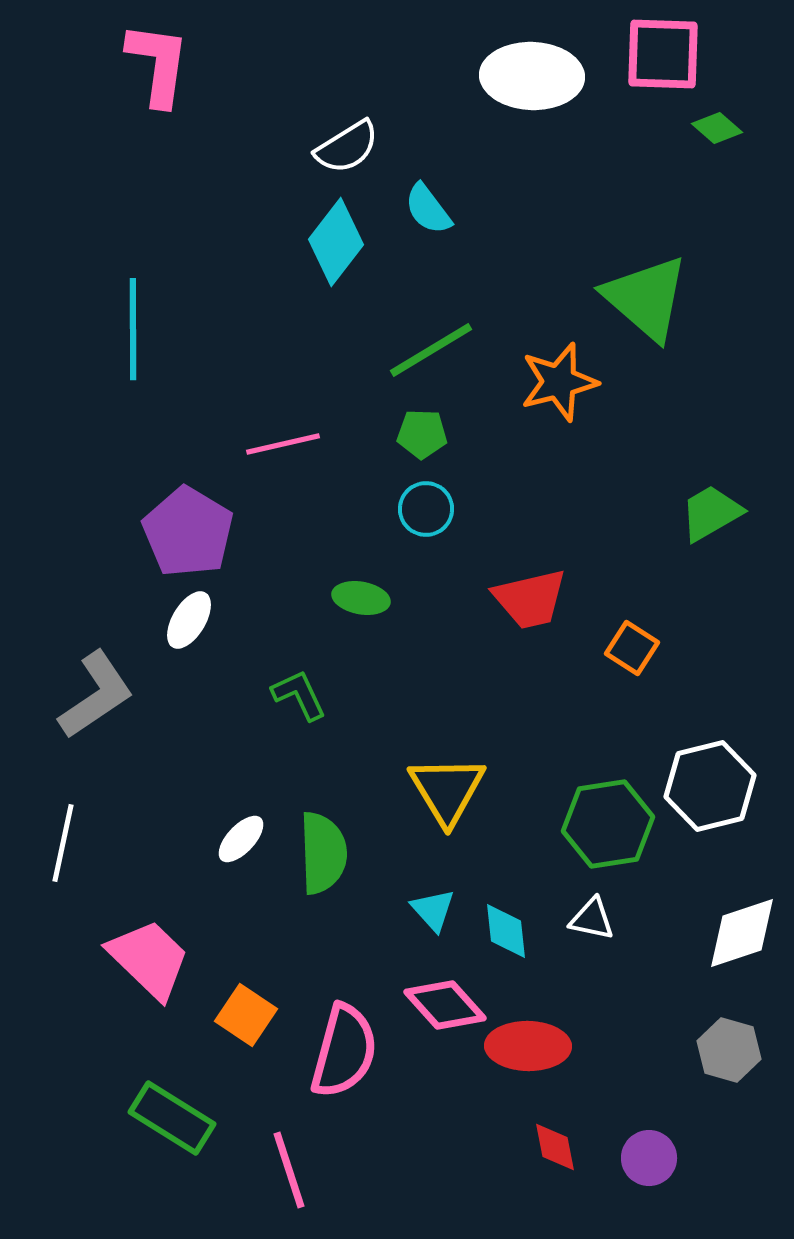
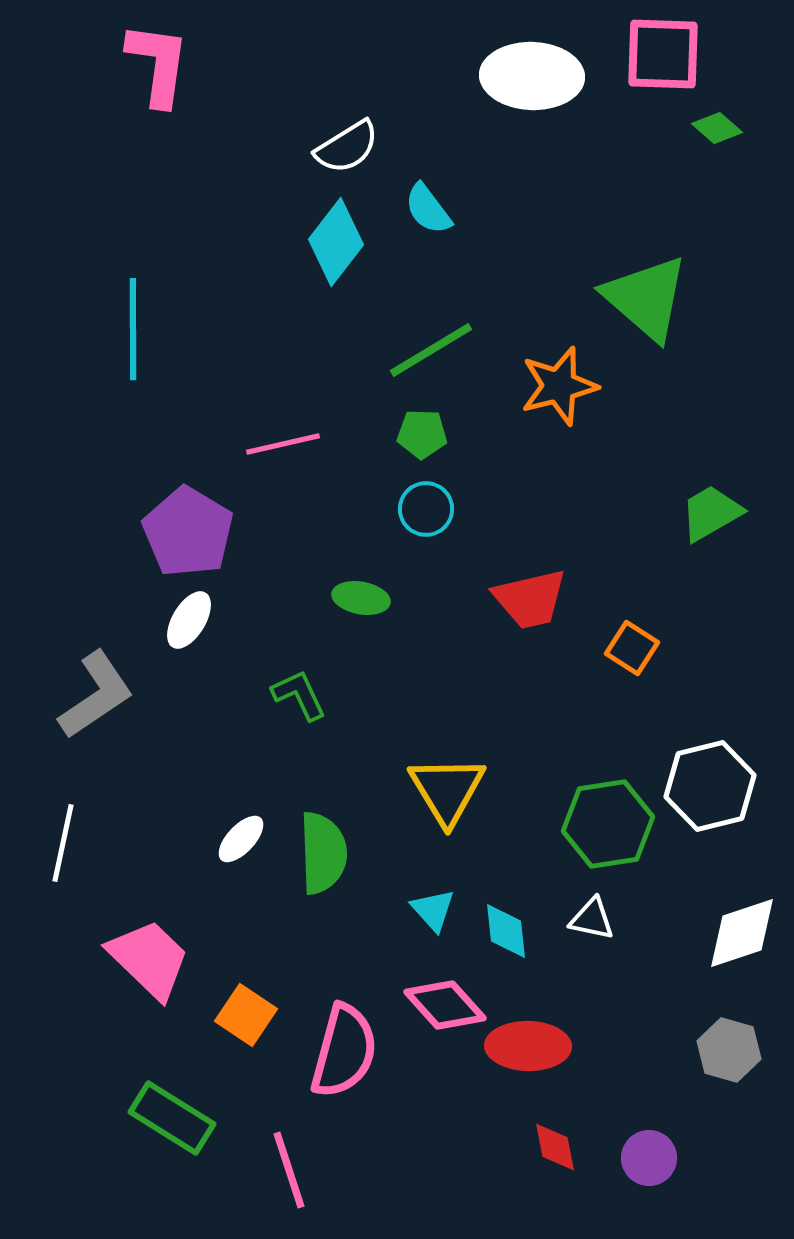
orange star at (559, 382): moved 4 px down
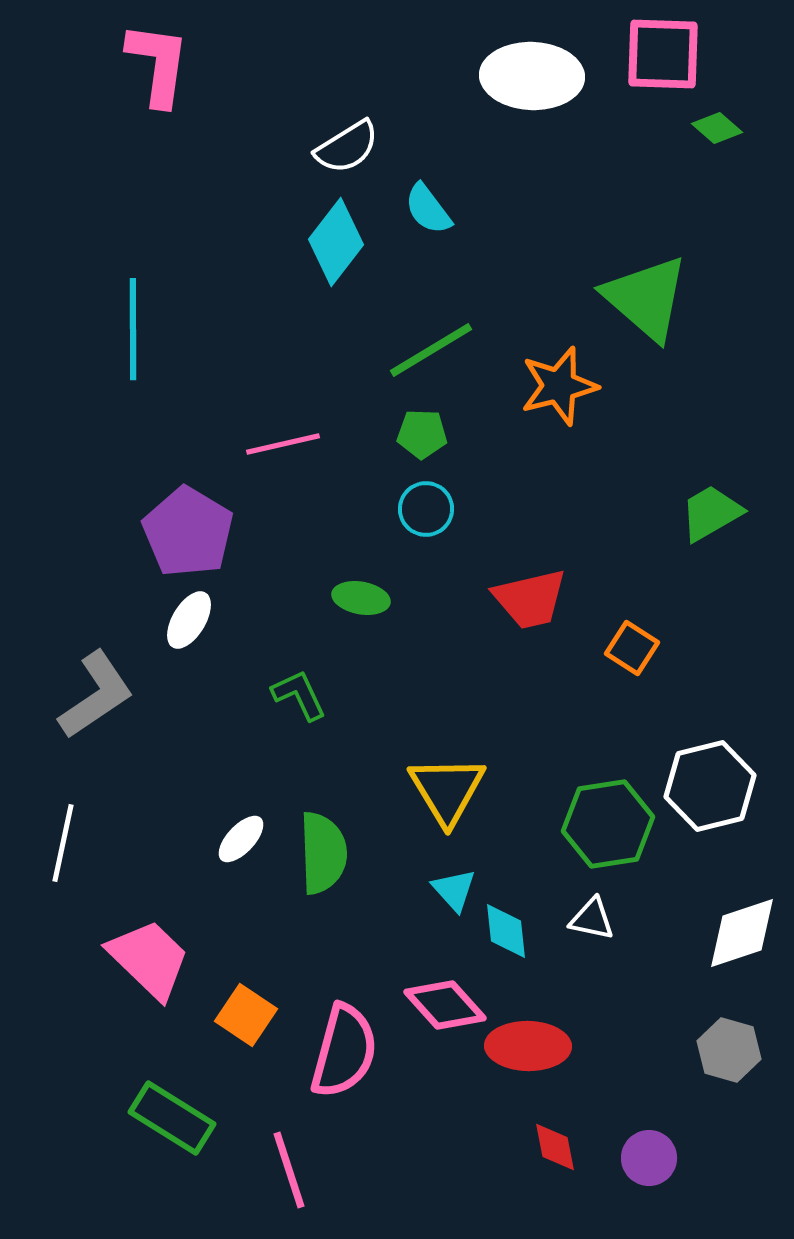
cyan triangle at (433, 910): moved 21 px right, 20 px up
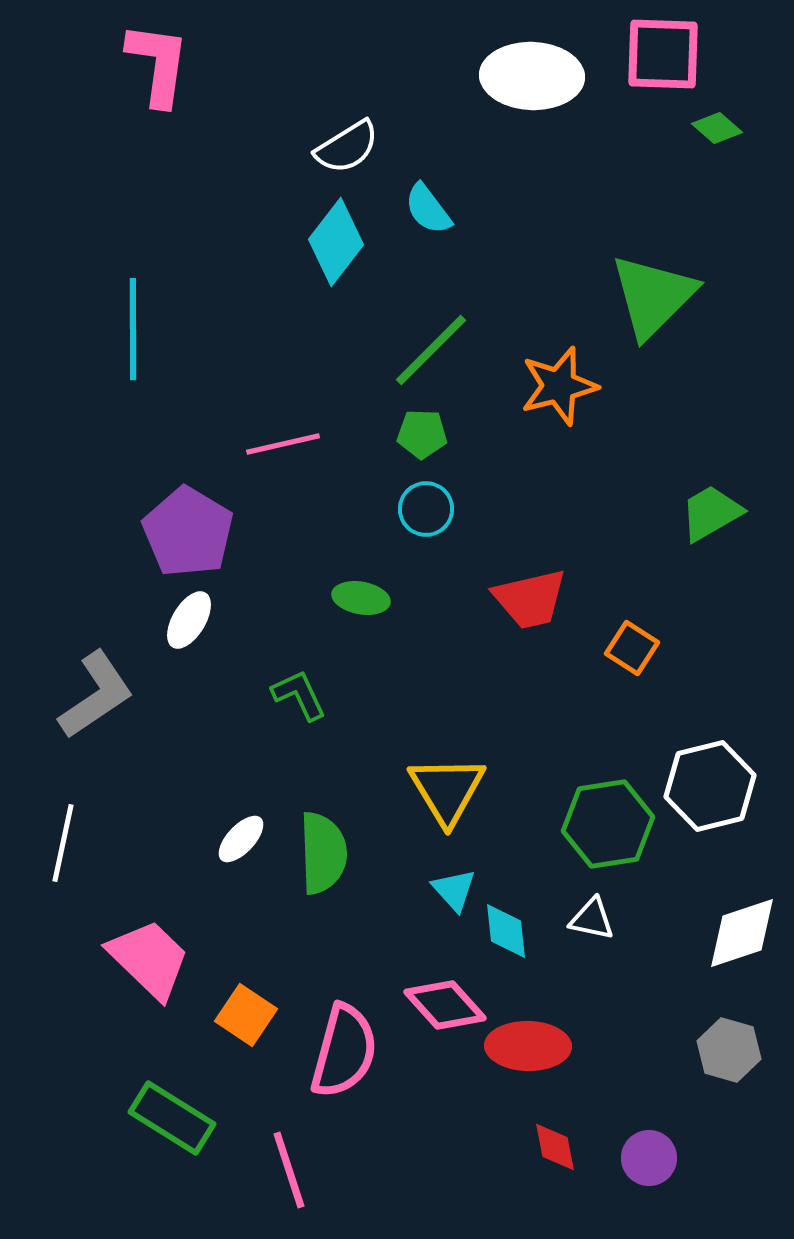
green triangle at (646, 298): moved 7 px right, 2 px up; rotated 34 degrees clockwise
green line at (431, 350): rotated 14 degrees counterclockwise
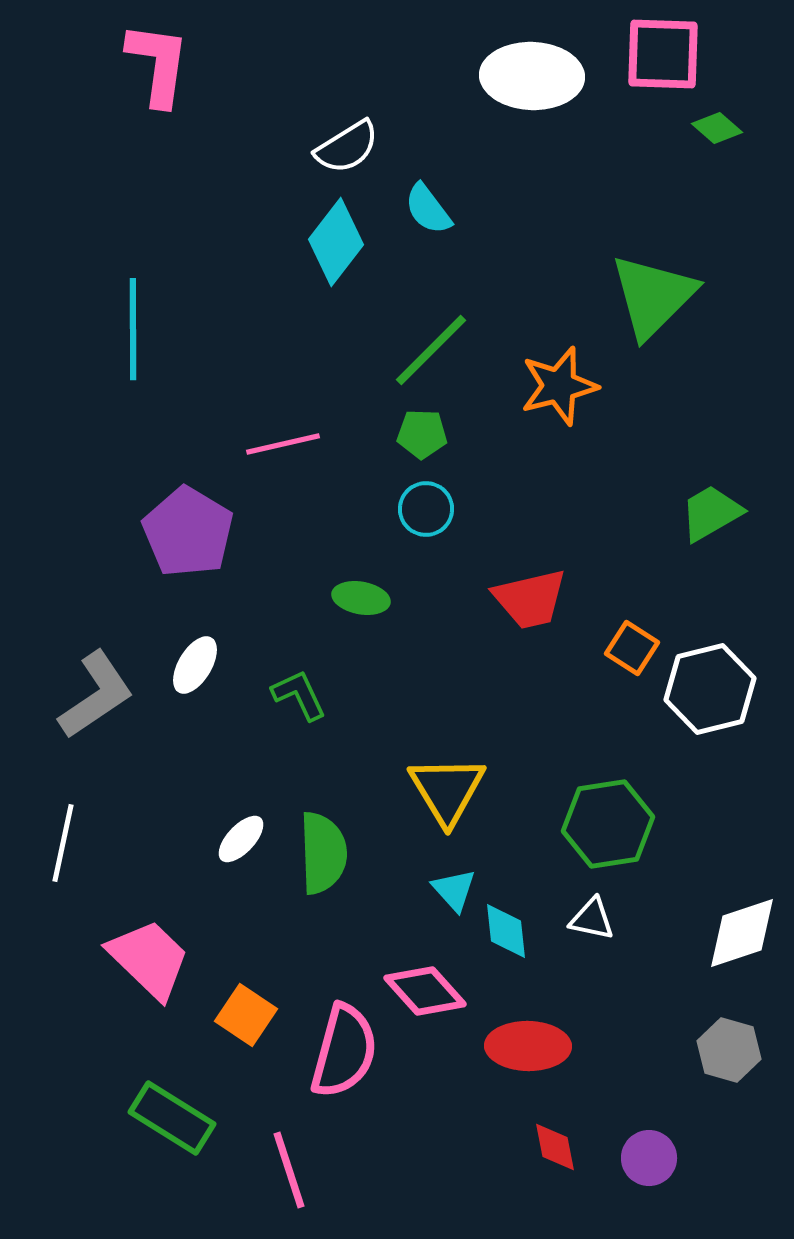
white ellipse at (189, 620): moved 6 px right, 45 px down
white hexagon at (710, 786): moved 97 px up
pink diamond at (445, 1005): moved 20 px left, 14 px up
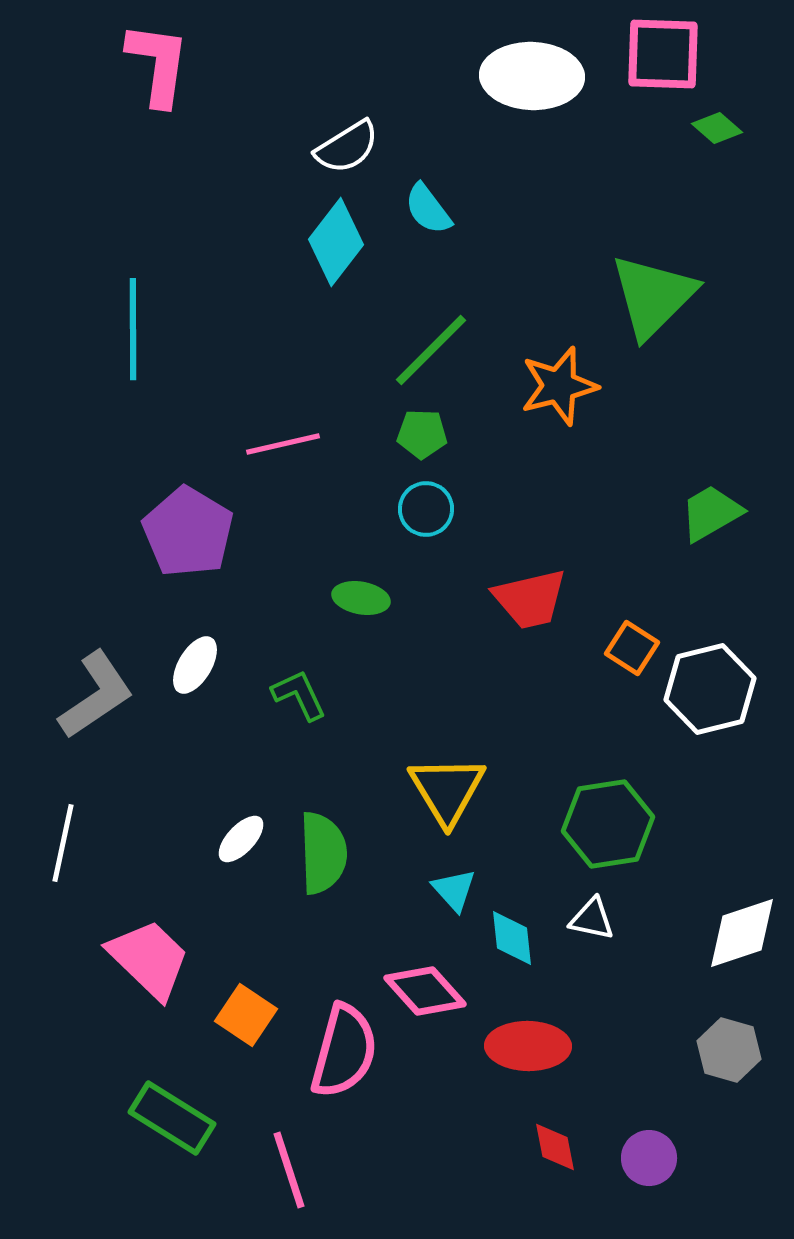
cyan diamond at (506, 931): moved 6 px right, 7 px down
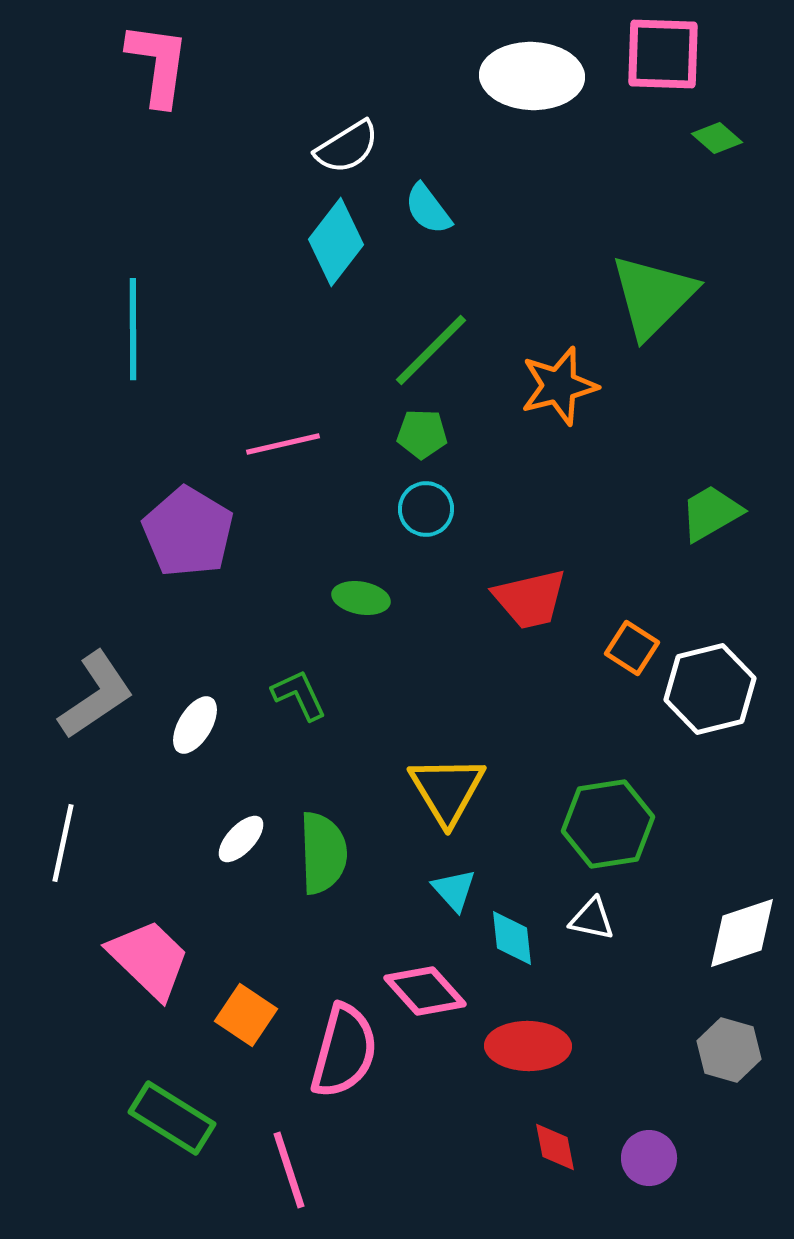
green diamond at (717, 128): moved 10 px down
white ellipse at (195, 665): moved 60 px down
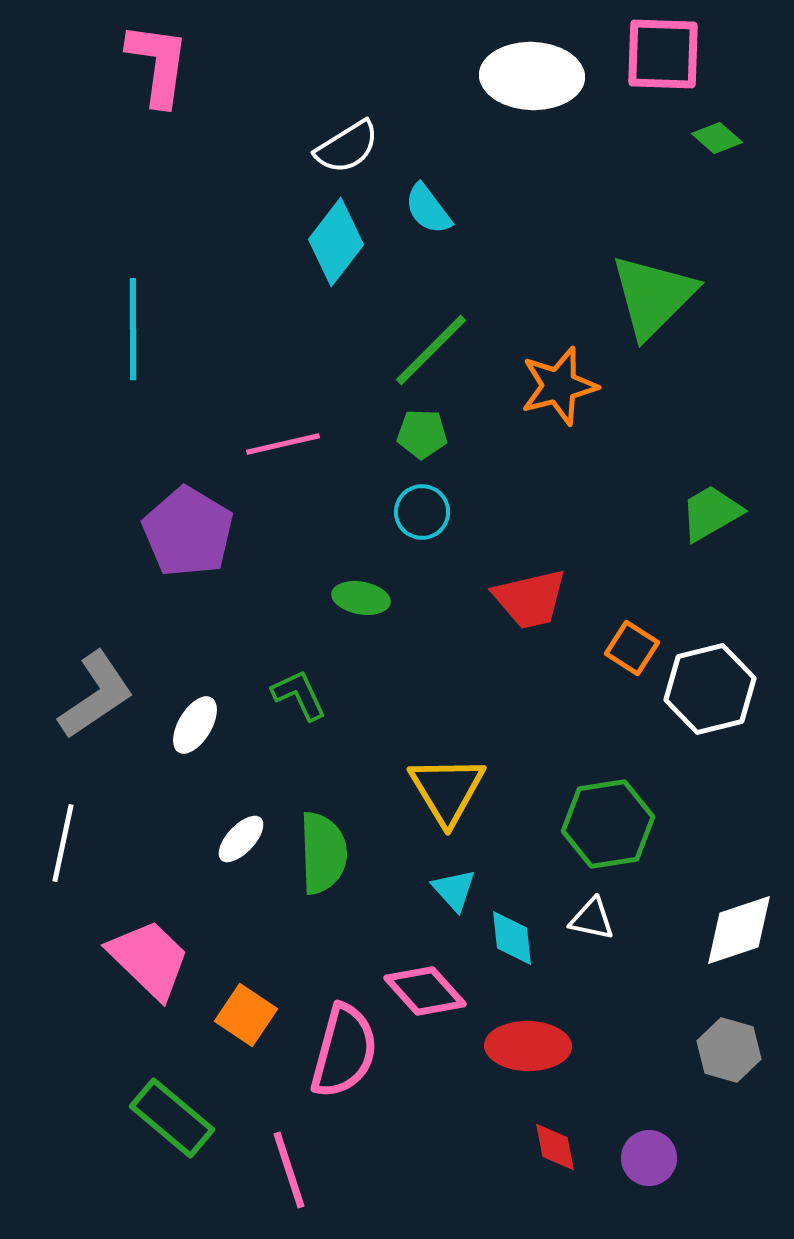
cyan circle at (426, 509): moved 4 px left, 3 px down
white diamond at (742, 933): moved 3 px left, 3 px up
green rectangle at (172, 1118): rotated 8 degrees clockwise
